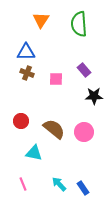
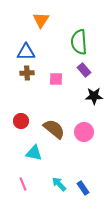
green semicircle: moved 18 px down
brown cross: rotated 24 degrees counterclockwise
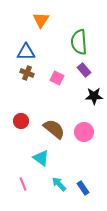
brown cross: rotated 24 degrees clockwise
pink square: moved 1 px right, 1 px up; rotated 24 degrees clockwise
cyan triangle: moved 7 px right, 5 px down; rotated 24 degrees clockwise
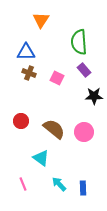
brown cross: moved 2 px right
blue rectangle: rotated 32 degrees clockwise
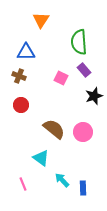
brown cross: moved 10 px left, 3 px down
pink square: moved 4 px right
black star: rotated 18 degrees counterclockwise
red circle: moved 16 px up
pink circle: moved 1 px left
cyan arrow: moved 3 px right, 4 px up
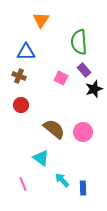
black star: moved 7 px up
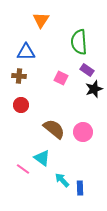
purple rectangle: moved 3 px right; rotated 16 degrees counterclockwise
brown cross: rotated 16 degrees counterclockwise
cyan triangle: moved 1 px right
pink line: moved 15 px up; rotated 32 degrees counterclockwise
blue rectangle: moved 3 px left
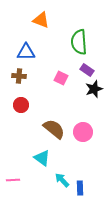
orange triangle: rotated 42 degrees counterclockwise
pink line: moved 10 px left, 11 px down; rotated 40 degrees counterclockwise
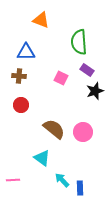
black star: moved 1 px right, 2 px down
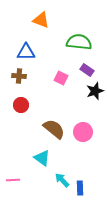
green semicircle: rotated 100 degrees clockwise
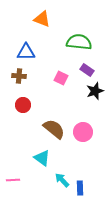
orange triangle: moved 1 px right, 1 px up
red circle: moved 2 px right
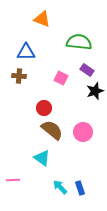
red circle: moved 21 px right, 3 px down
brown semicircle: moved 2 px left, 1 px down
cyan arrow: moved 2 px left, 7 px down
blue rectangle: rotated 16 degrees counterclockwise
